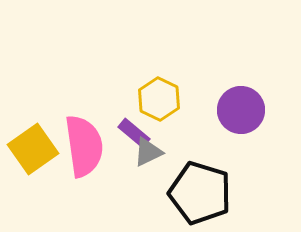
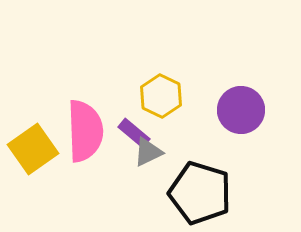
yellow hexagon: moved 2 px right, 3 px up
pink semicircle: moved 1 px right, 15 px up; rotated 6 degrees clockwise
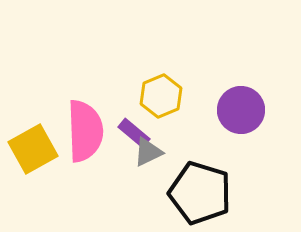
yellow hexagon: rotated 12 degrees clockwise
yellow square: rotated 6 degrees clockwise
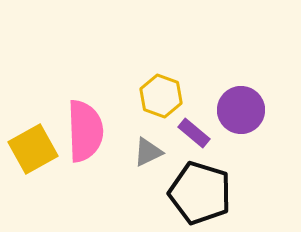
yellow hexagon: rotated 18 degrees counterclockwise
purple rectangle: moved 60 px right
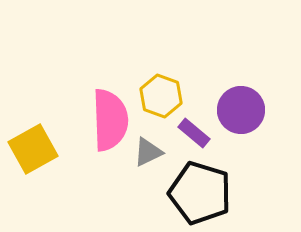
pink semicircle: moved 25 px right, 11 px up
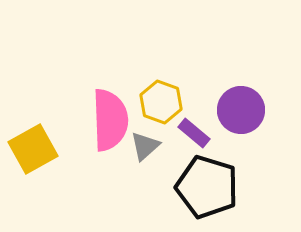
yellow hexagon: moved 6 px down
gray triangle: moved 3 px left, 6 px up; rotated 16 degrees counterclockwise
black pentagon: moved 7 px right, 6 px up
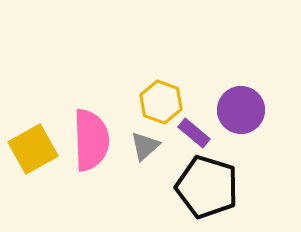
pink semicircle: moved 19 px left, 20 px down
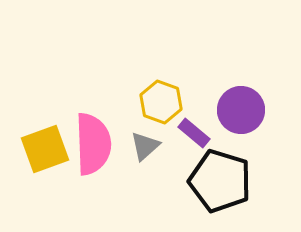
pink semicircle: moved 2 px right, 4 px down
yellow square: moved 12 px right; rotated 9 degrees clockwise
black pentagon: moved 13 px right, 6 px up
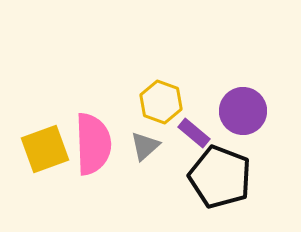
purple circle: moved 2 px right, 1 px down
black pentagon: moved 4 px up; rotated 4 degrees clockwise
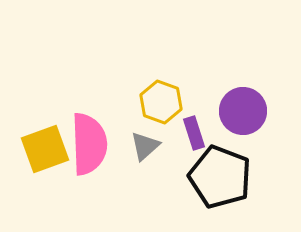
purple rectangle: rotated 32 degrees clockwise
pink semicircle: moved 4 px left
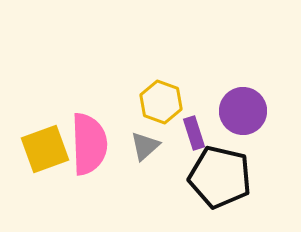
black pentagon: rotated 8 degrees counterclockwise
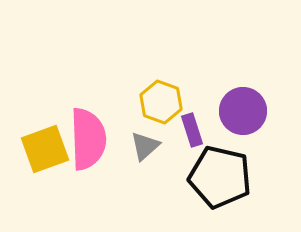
purple rectangle: moved 2 px left, 3 px up
pink semicircle: moved 1 px left, 5 px up
